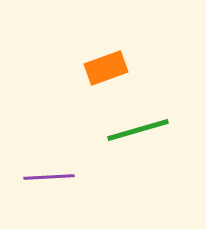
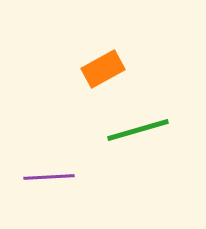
orange rectangle: moved 3 px left, 1 px down; rotated 9 degrees counterclockwise
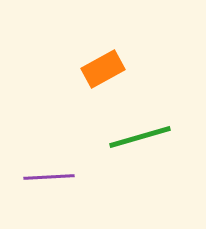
green line: moved 2 px right, 7 px down
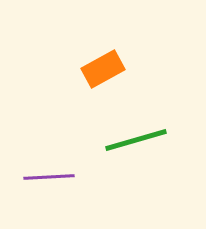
green line: moved 4 px left, 3 px down
